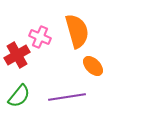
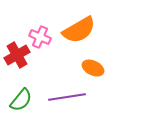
orange semicircle: moved 2 px right, 1 px up; rotated 76 degrees clockwise
orange ellipse: moved 2 px down; rotated 20 degrees counterclockwise
green semicircle: moved 2 px right, 4 px down
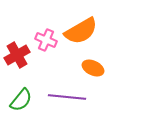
orange semicircle: moved 2 px right, 1 px down
pink cross: moved 6 px right, 3 px down
purple line: rotated 15 degrees clockwise
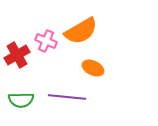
pink cross: moved 1 px down
green semicircle: rotated 50 degrees clockwise
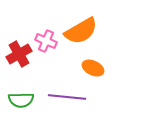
red cross: moved 2 px right, 1 px up
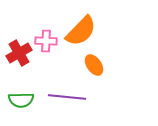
orange semicircle: rotated 16 degrees counterclockwise
pink cross: rotated 20 degrees counterclockwise
red cross: moved 1 px up
orange ellipse: moved 1 px right, 3 px up; rotated 30 degrees clockwise
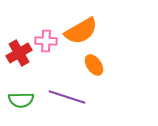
orange semicircle: rotated 16 degrees clockwise
purple line: rotated 12 degrees clockwise
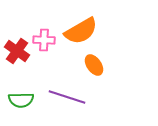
pink cross: moved 2 px left, 1 px up
red cross: moved 2 px left, 2 px up; rotated 25 degrees counterclockwise
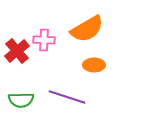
orange semicircle: moved 6 px right, 2 px up
red cross: rotated 15 degrees clockwise
orange ellipse: rotated 55 degrees counterclockwise
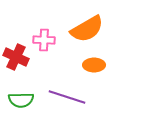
red cross: moved 1 px left, 6 px down; rotated 25 degrees counterclockwise
